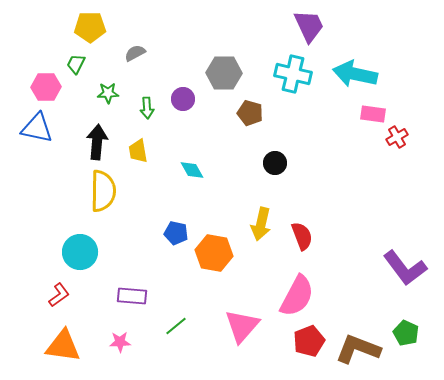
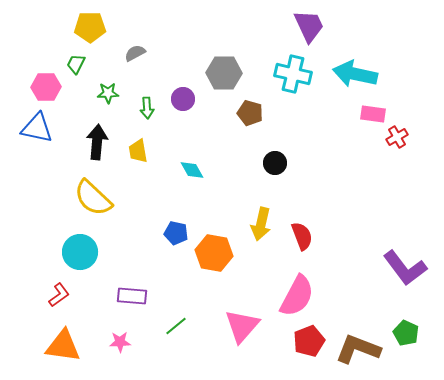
yellow semicircle: moved 10 px left, 7 px down; rotated 132 degrees clockwise
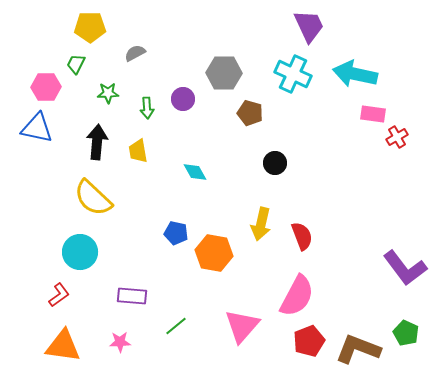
cyan cross: rotated 12 degrees clockwise
cyan diamond: moved 3 px right, 2 px down
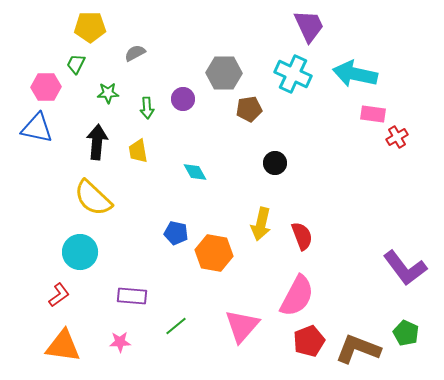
brown pentagon: moved 1 px left, 4 px up; rotated 25 degrees counterclockwise
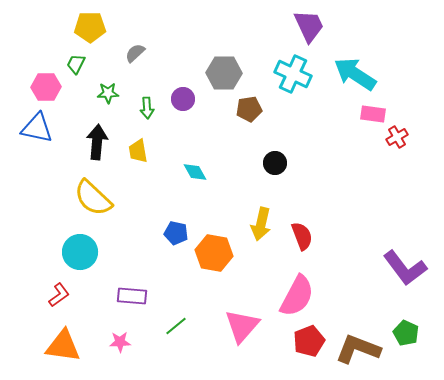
gray semicircle: rotated 15 degrees counterclockwise
cyan arrow: rotated 21 degrees clockwise
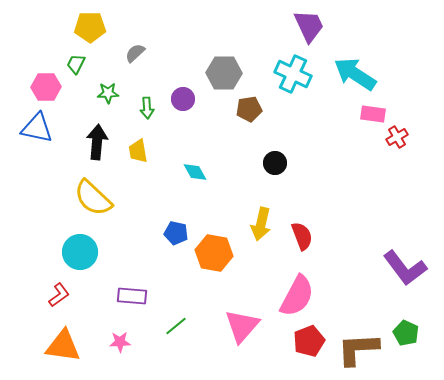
brown L-shape: rotated 24 degrees counterclockwise
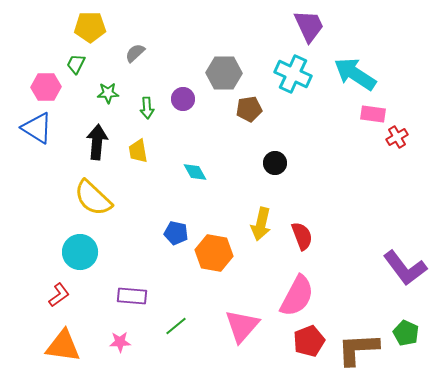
blue triangle: rotated 20 degrees clockwise
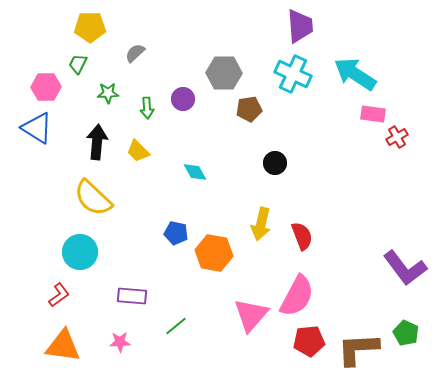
purple trapezoid: moved 9 px left; rotated 21 degrees clockwise
green trapezoid: moved 2 px right
yellow trapezoid: rotated 35 degrees counterclockwise
pink triangle: moved 9 px right, 11 px up
red pentagon: rotated 16 degrees clockwise
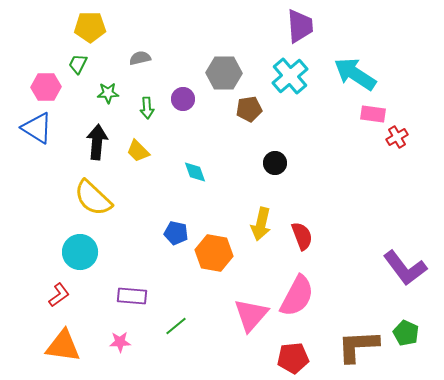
gray semicircle: moved 5 px right, 5 px down; rotated 30 degrees clockwise
cyan cross: moved 3 px left, 2 px down; rotated 24 degrees clockwise
cyan diamond: rotated 10 degrees clockwise
red pentagon: moved 16 px left, 17 px down
brown L-shape: moved 3 px up
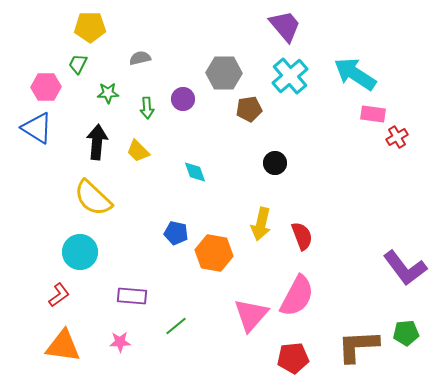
purple trapezoid: moved 15 px left; rotated 36 degrees counterclockwise
green pentagon: rotated 30 degrees counterclockwise
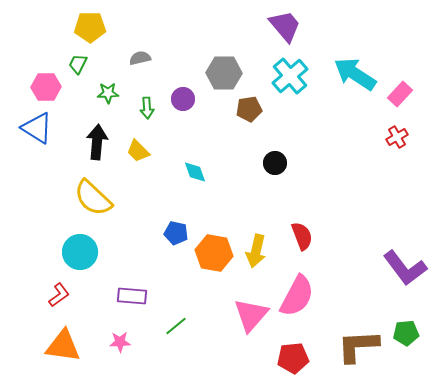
pink rectangle: moved 27 px right, 20 px up; rotated 55 degrees counterclockwise
yellow arrow: moved 5 px left, 27 px down
